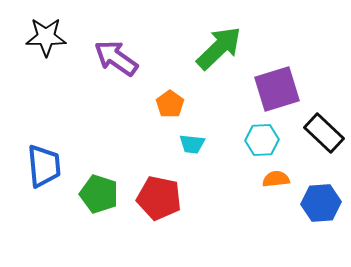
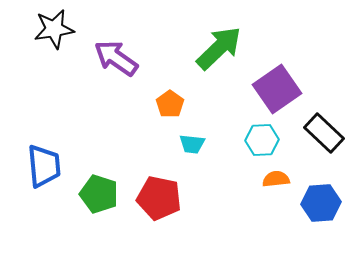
black star: moved 8 px right, 8 px up; rotated 9 degrees counterclockwise
purple square: rotated 18 degrees counterclockwise
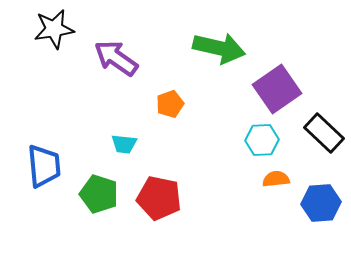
green arrow: rotated 57 degrees clockwise
orange pentagon: rotated 16 degrees clockwise
cyan trapezoid: moved 68 px left
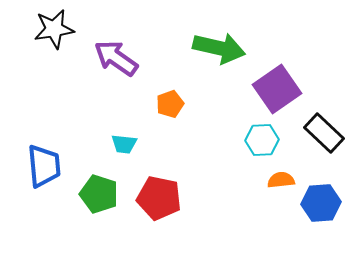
orange semicircle: moved 5 px right, 1 px down
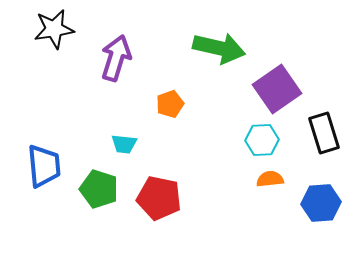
purple arrow: rotated 72 degrees clockwise
black rectangle: rotated 30 degrees clockwise
orange semicircle: moved 11 px left, 1 px up
green pentagon: moved 5 px up
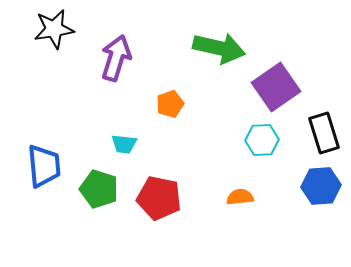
purple square: moved 1 px left, 2 px up
orange semicircle: moved 30 px left, 18 px down
blue hexagon: moved 17 px up
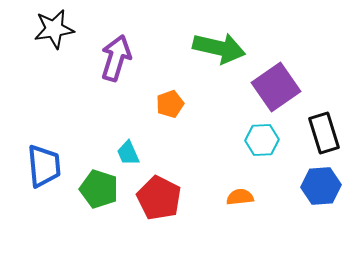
cyan trapezoid: moved 4 px right, 9 px down; rotated 60 degrees clockwise
red pentagon: rotated 15 degrees clockwise
